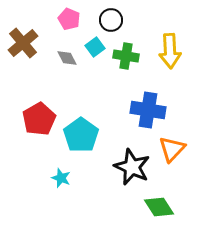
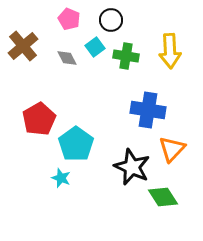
brown cross: moved 3 px down
cyan pentagon: moved 5 px left, 9 px down
green diamond: moved 4 px right, 10 px up
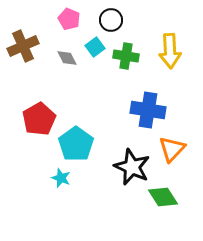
brown cross: rotated 16 degrees clockwise
